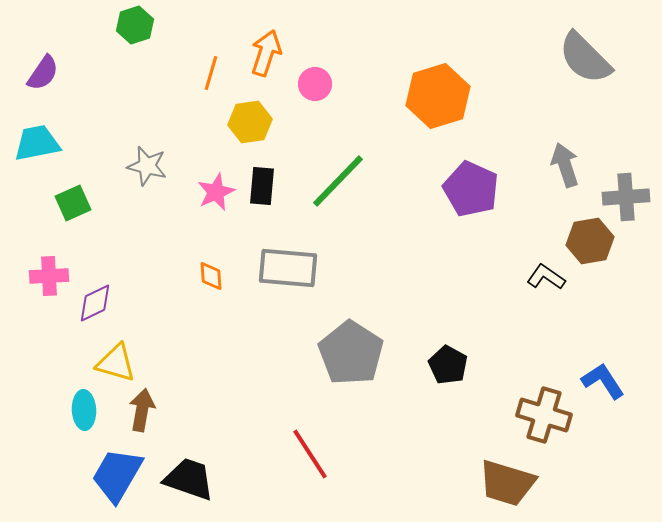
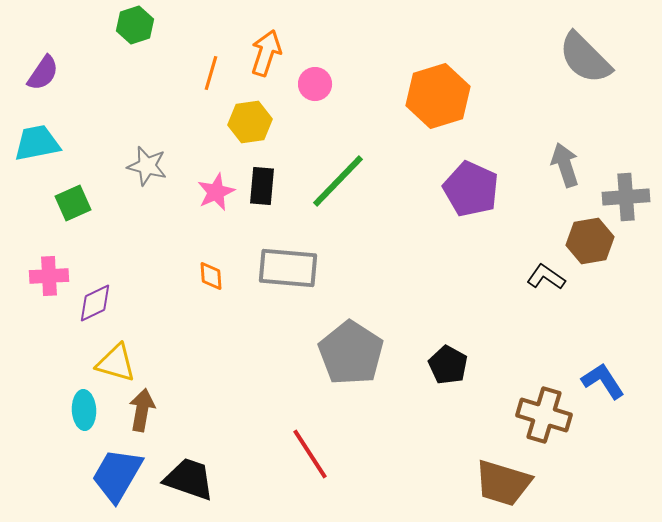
brown trapezoid: moved 4 px left
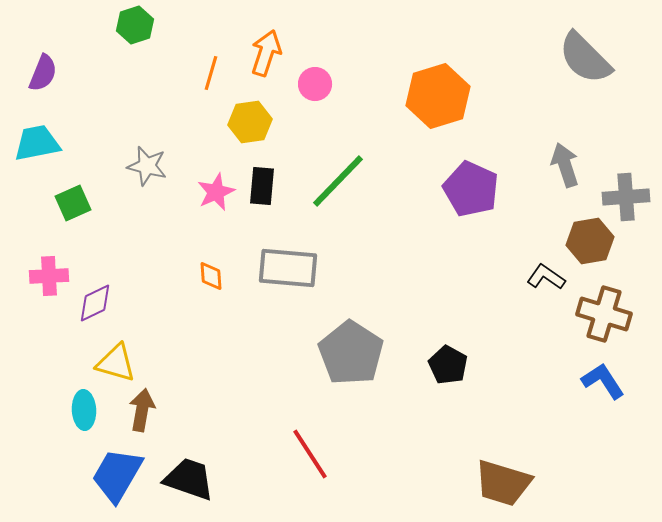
purple semicircle: rotated 12 degrees counterclockwise
brown cross: moved 60 px right, 101 px up
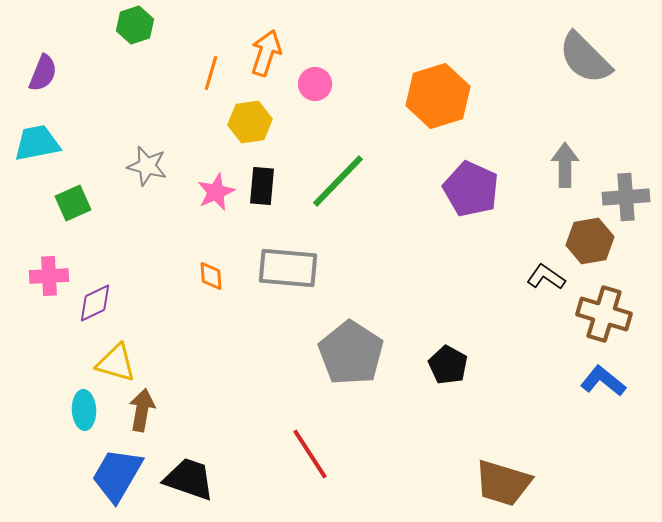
gray arrow: rotated 18 degrees clockwise
blue L-shape: rotated 18 degrees counterclockwise
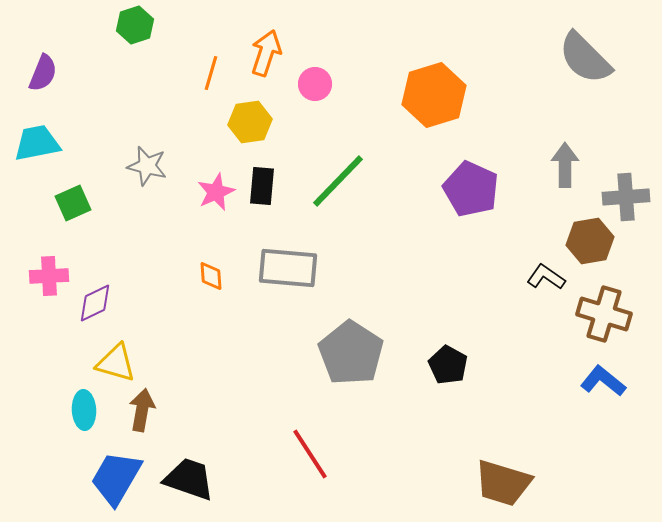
orange hexagon: moved 4 px left, 1 px up
blue trapezoid: moved 1 px left, 3 px down
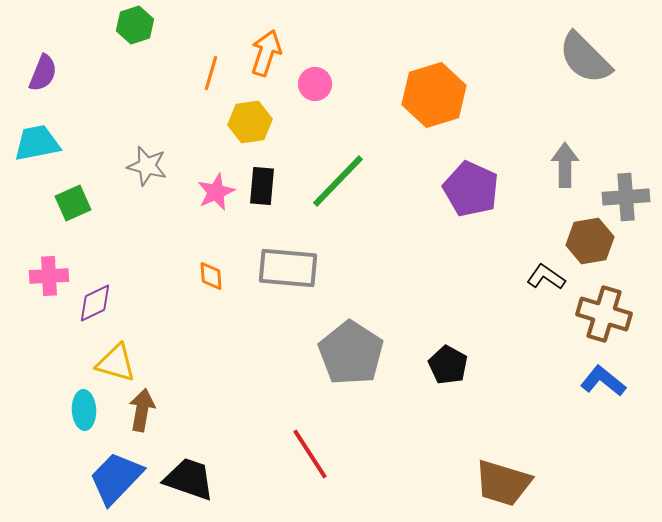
blue trapezoid: rotated 14 degrees clockwise
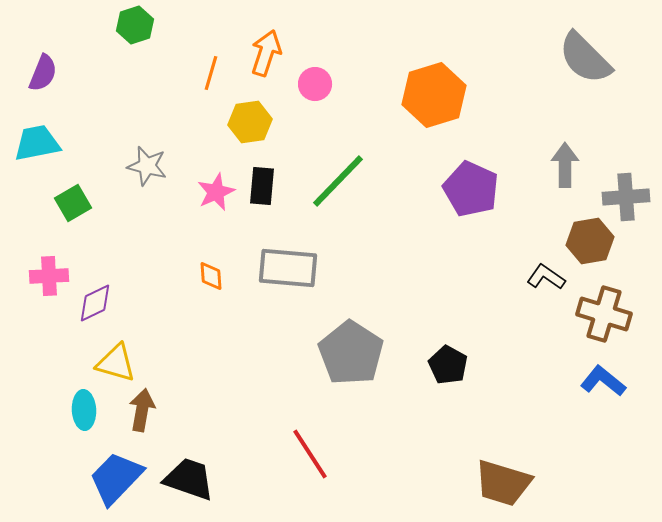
green square: rotated 6 degrees counterclockwise
